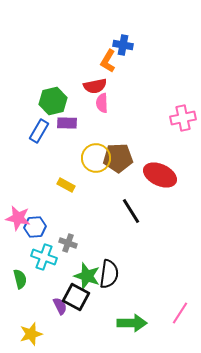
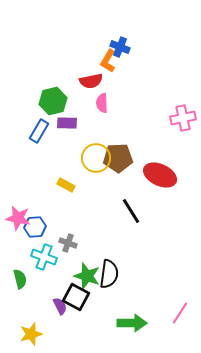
blue cross: moved 3 px left, 2 px down; rotated 12 degrees clockwise
red semicircle: moved 4 px left, 5 px up
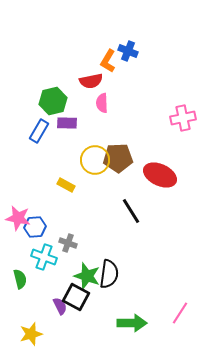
blue cross: moved 8 px right, 4 px down
yellow circle: moved 1 px left, 2 px down
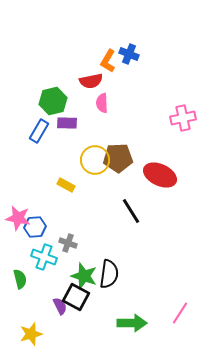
blue cross: moved 1 px right, 3 px down
green star: moved 3 px left
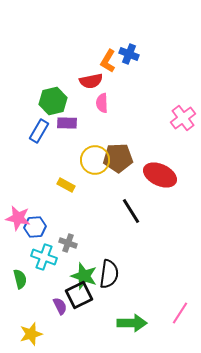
pink cross: rotated 25 degrees counterclockwise
black square: moved 3 px right, 2 px up; rotated 36 degrees clockwise
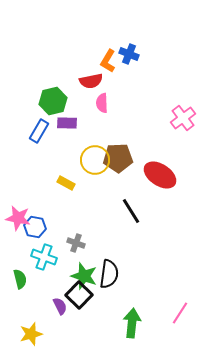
red ellipse: rotated 8 degrees clockwise
yellow rectangle: moved 2 px up
blue hexagon: rotated 15 degrees clockwise
gray cross: moved 8 px right
black square: rotated 20 degrees counterclockwise
green arrow: rotated 84 degrees counterclockwise
